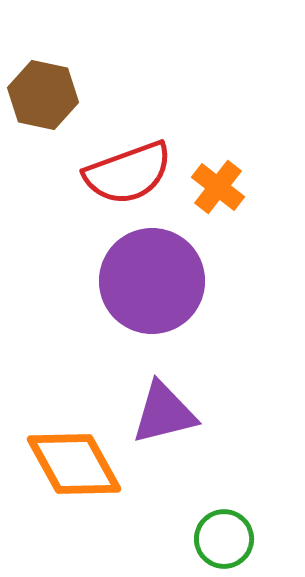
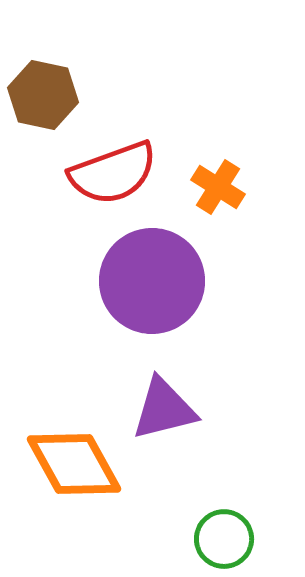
red semicircle: moved 15 px left
orange cross: rotated 6 degrees counterclockwise
purple triangle: moved 4 px up
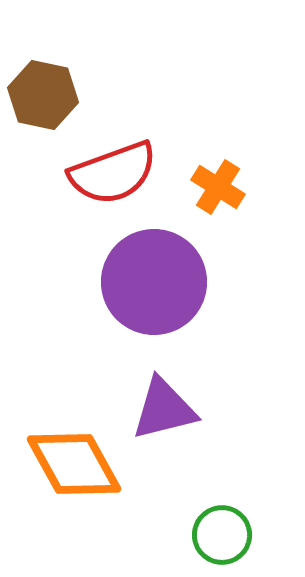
purple circle: moved 2 px right, 1 px down
green circle: moved 2 px left, 4 px up
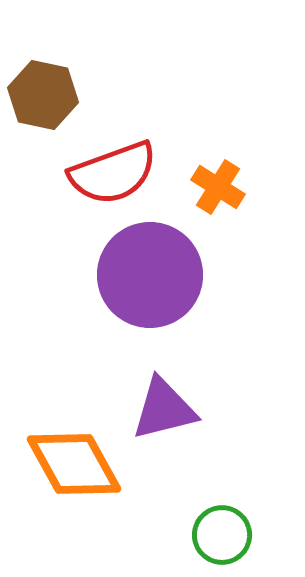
purple circle: moved 4 px left, 7 px up
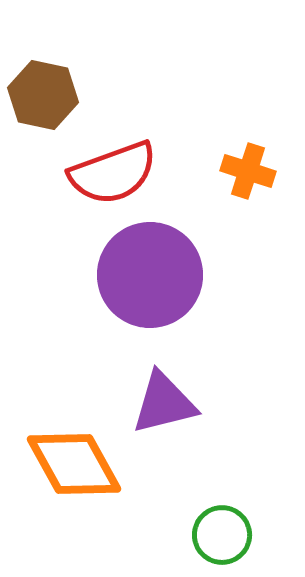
orange cross: moved 30 px right, 16 px up; rotated 14 degrees counterclockwise
purple triangle: moved 6 px up
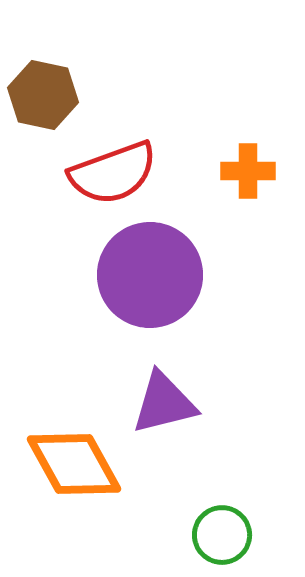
orange cross: rotated 18 degrees counterclockwise
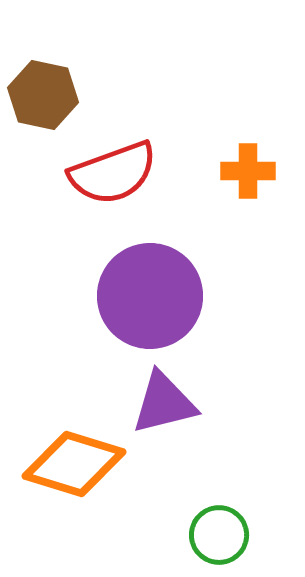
purple circle: moved 21 px down
orange diamond: rotated 44 degrees counterclockwise
green circle: moved 3 px left
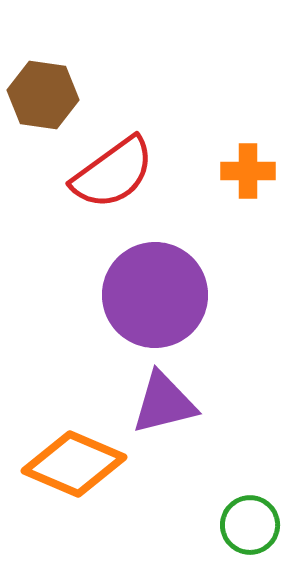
brown hexagon: rotated 4 degrees counterclockwise
red semicircle: rotated 16 degrees counterclockwise
purple circle: moved 5 px right, 1 px up
orange diamond: rotated 6 degrees clockwise
green circle: moved 31 px right, 10 px up
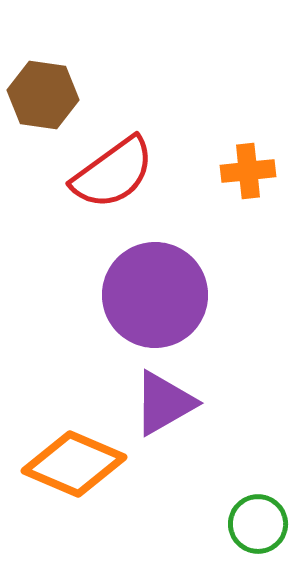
orange cross: rotated 6 degrees counterclockwise
purple triangle: rotated 16 degrees counterclockwise
green circle: moved 8 px right, 1 px up
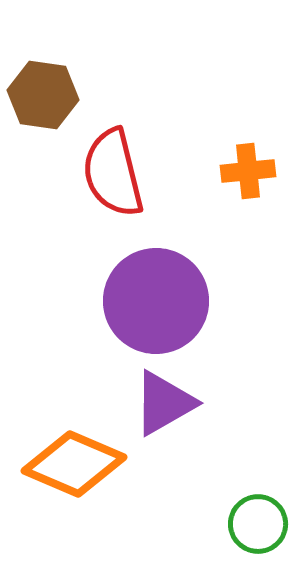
red semicircle: rotated 112 degrees clockwise
purple circle: moved 1 px right, 6 px down
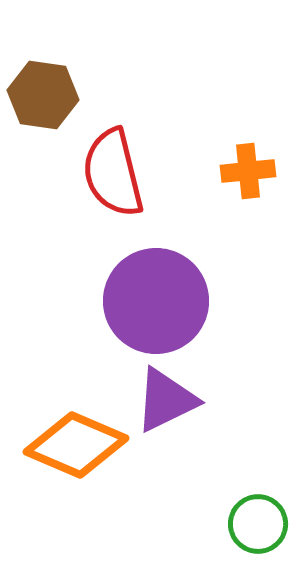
purple triangle: moved 2 px right, 3 px up; rotated 4 degrees clockwise
orange diamond: moved 2 px right, 19 px up
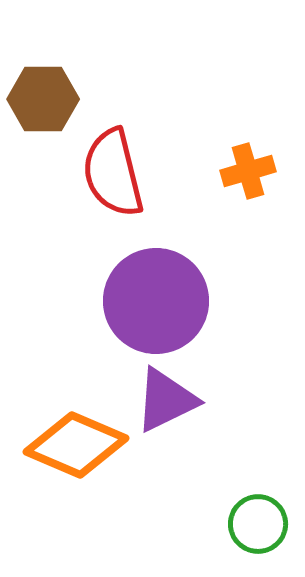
brown hexagon: moved 4 px down; rotated 8 degrees counterclockwise
orange cross: rotated 10 degrees counterclockwise
